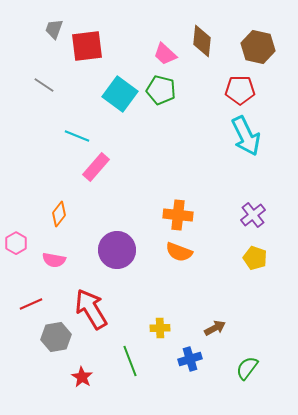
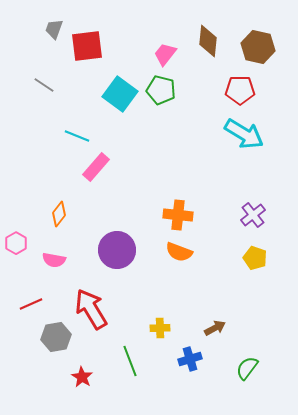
brown diamond: moved 6 px right
pink trapezoid: rotated 85 degrees clockwise
cyan arrow: moved 2 px left, 2 px up; rotated 33 degrees counterclockwise
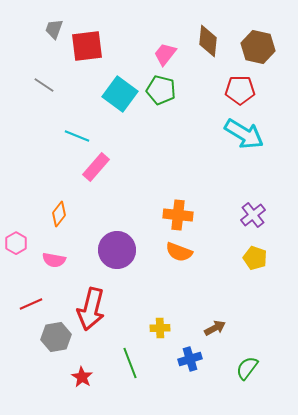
red arrow: rotated 135 degrees counterclockwise
green line: moved 2 px down
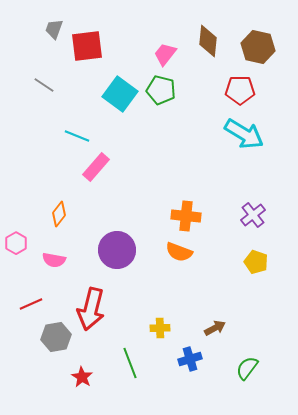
orange cross: moved 8 px right, 1 px down
yellow pentagon: moved 1 px right, 4 px down
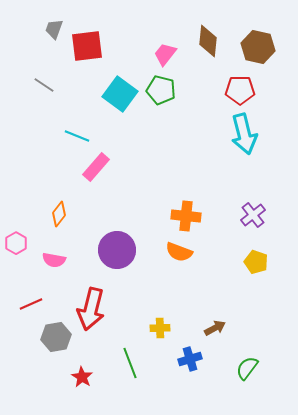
cyan arrow: rotated 45 degrees clockwise
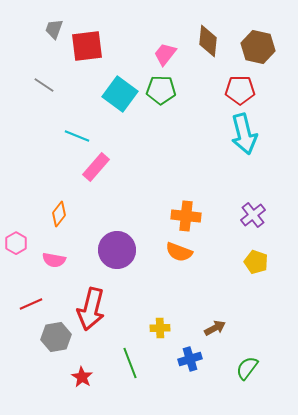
green pentagon: rotated 12 degrees counterclockwise
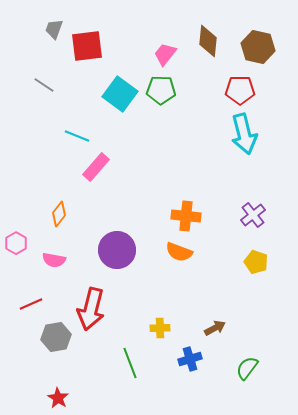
red star: moved 24 px left, 21 px down
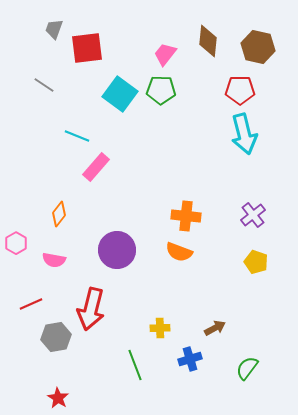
red square: moved 2 px down
green line: moved 5 px right, 2 px down
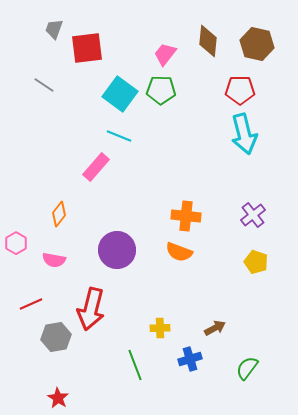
brown hexagon: moved 1 px left, 3 px up
cyan line: moved 42 px right
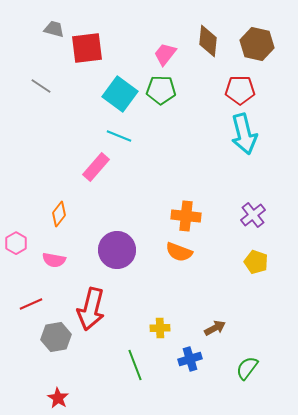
gray trapezoid: rotated 85 degrees clockwise
gray line: moved 3 px left, 1 px down
